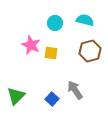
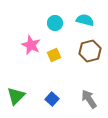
yellow square: moved 3 px right, 2 px down; rotated 32 degrees counterclockwise
gray arrow: moved 14 px right, 9 px down
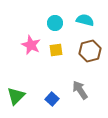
yellow square: moved 2 px right, 5 px up; rotated 16 degrees clockwise
gray arrow: moved 9 px left, 9 px up
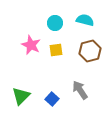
green triangle: moved 5 px right
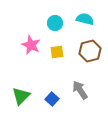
cyan semicircle: moved 1 px up
yellow square: moved 1 px right, 2 px down
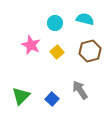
yellow square: rotated 32 degrees counterclockwise
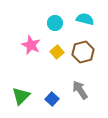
brown hexagon: moved 7 px left, 1 px down
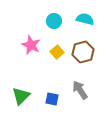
cyan circle: moved 1 px left, 2 px up
blue square: rotated 32 degrees counterclockwise
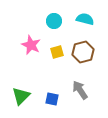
yellow square: rotated 24 degrees clockwise
